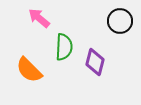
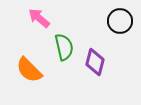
green semicircle: rotated 16 degrees counterclockwise
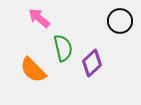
green semicircle: moved 1 px left, 1 px down
purple diamond: moved 3 px left, 1 px down; rotated 32 degrees clockwise
orange semicircle: moved 4 px right
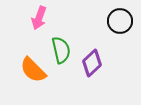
pink arrow: rotated 110 degrees counterclockwise
green semicircle: moved 2 px left, 2 px down
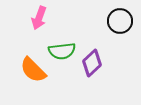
green semicircle: moved 1 px right, 1 px down; rotated 96 degrees clockwise
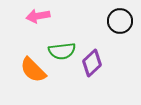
pink arrow: moved 1 px left, 2 px up; rotated 60 degrees clockwise
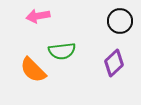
purple diamond: moved 22 px right
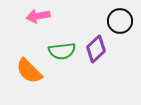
purple diamond: moved 18 px left, 14 px up
orange semicircle: moved 4 px left, 1 px down
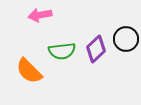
pink arrow: moved 2 px right, 1 px up
black circle: moved 6 px right, 18 px down
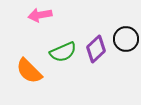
green semicircle: moved 1 px right, 1 px down; rotated 16 degrees counterclockwise
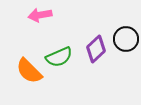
green semicircle: moved 4 px left, 5 px down
